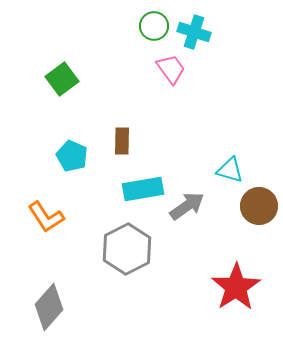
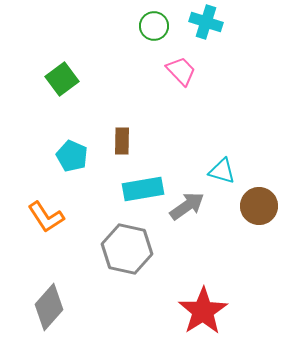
cyan cross: moved 12 px right, 10 px up
pink trapezoid: moved 10 px right, 2 px down; rotated 8 degrees counterclockwise
cyan triangle: moved 8 px left, 1 px down
gray hexagon: rotated 21 degrees counterclockwise
red star: moved 33 px left, 24 px down
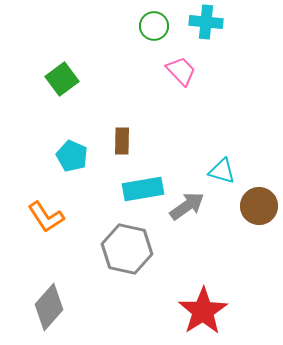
cyan cross: rotated 12 degrees counterclockwise
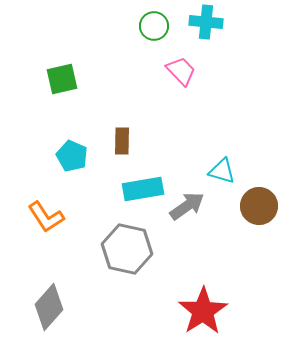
green square: rotated 24 degrees clockwise
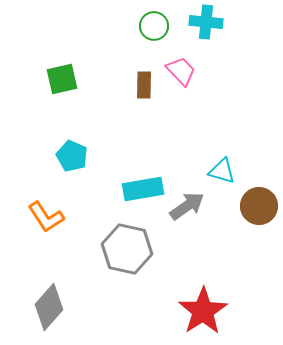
brown rectangle: moved 22 px right, 56 px up
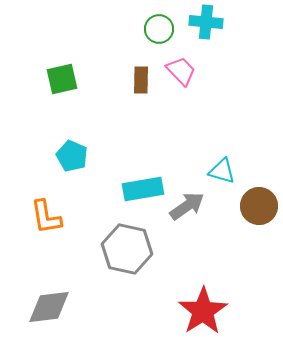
green circle: moved 5 px right, 3 px down
brown rectangle: moved 3 px left, 5 px up
orange L-shape: rotated 24 degrees clockwise
gray diamond: rotated 42 degrees clockwise
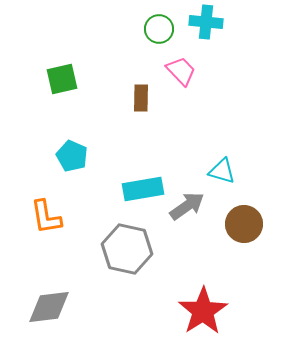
brown rectangle: moved 18 px down
brown circle: moved 15 px left, 18 px down
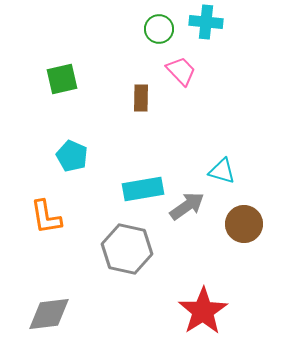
gray diamond: moved 7 px down
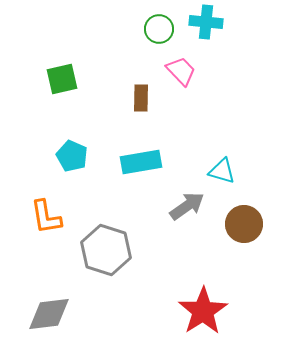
cyan rectangle: moved 2 px left, 27 px up
gray hexagon: moved 21 px left, 1 px down; rotated 6 degrees clockwise
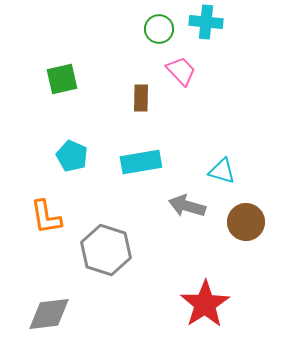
gray arrow: rotated 129 degrees counterclockwise
brown circle: moved 2 px right, 2 px up
red star: moved 2 px right, 7 px up
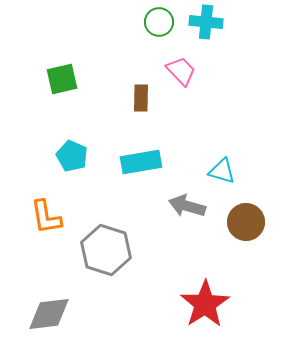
green circle: moved 7 px up
